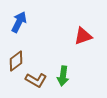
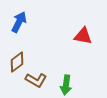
red triangle: rotated 30 degrees clockwise
brown diamond: moved 1 px right, 1 px down
green arrow: moved 3 px right, 9 px down
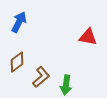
red triangle: moved 5 px right, 1 px down
brown L-shape: moved 5 px right, 3 px up; rotated 70 degrees counterclockwise
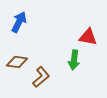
brown diamond: rotated 45 degrees clockwise
green arrow: moved 8 px right, 25 px up
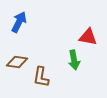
green arrow: rotated 18 degrees counterclockwise
brown L-shape: rotated 140 degrees clockwise
